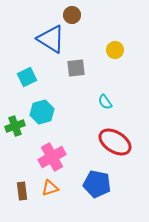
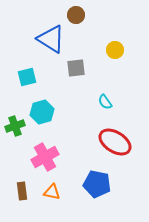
brown circle: moved 4 px right
cyan square: rotated 12 degrees clockwise
pink cross: moved 7 px left
orange triangle: moved 2 px right, 4 px down; rotated 30 degrees clockwise
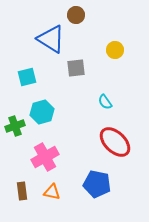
red ellipse: rotated 12 degrees clockwise
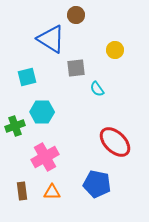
cyan semicircle: moved 8 px left, 13 px up
cyan hexagon: rotated 15 degrees clockwise
orange triangle: rotated 12 degrees counterclockwise
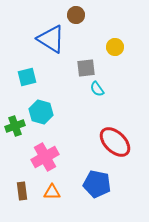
yellow circle: moved 3 px up
gray square: moved 10 px right
cyan hexagon: moved 1 px left; rotated 15 degrees clockwise
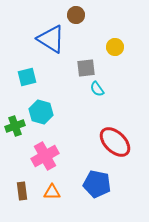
pink cross: moved 1 px up
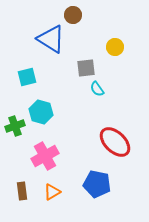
brown circle: moved 3 px left
orange triangle: rotated 30 degrees counterclockwise
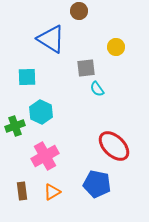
brown circle: moved 6 px right, 4 px up
yellow circle: moved 1 px right
cyan square: rotated 12 degrees clockwise
cyan hexagon: rotated 10 degrees clockwise
red ellipse: moved 1 px left, 4 px down
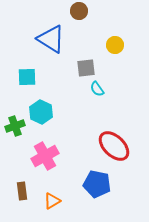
yellow circle: moved 1 px left, 2 px up
orange triangle: moved 9 px down
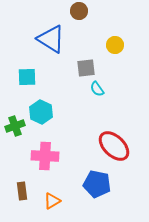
pink cross: rotated 32 degrees clockwise
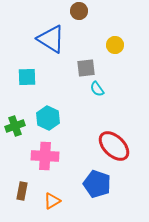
cyan hexagon: moved 7 px right, 6 px down
blue pentagon: rotated 8 degrees clockwise
brown rectangle: rotated 18 degrees clockwise
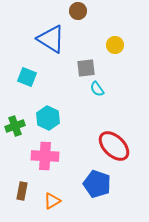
brown circle: moved 1 px left
cyan square: rotated 24 degrees clockwise
